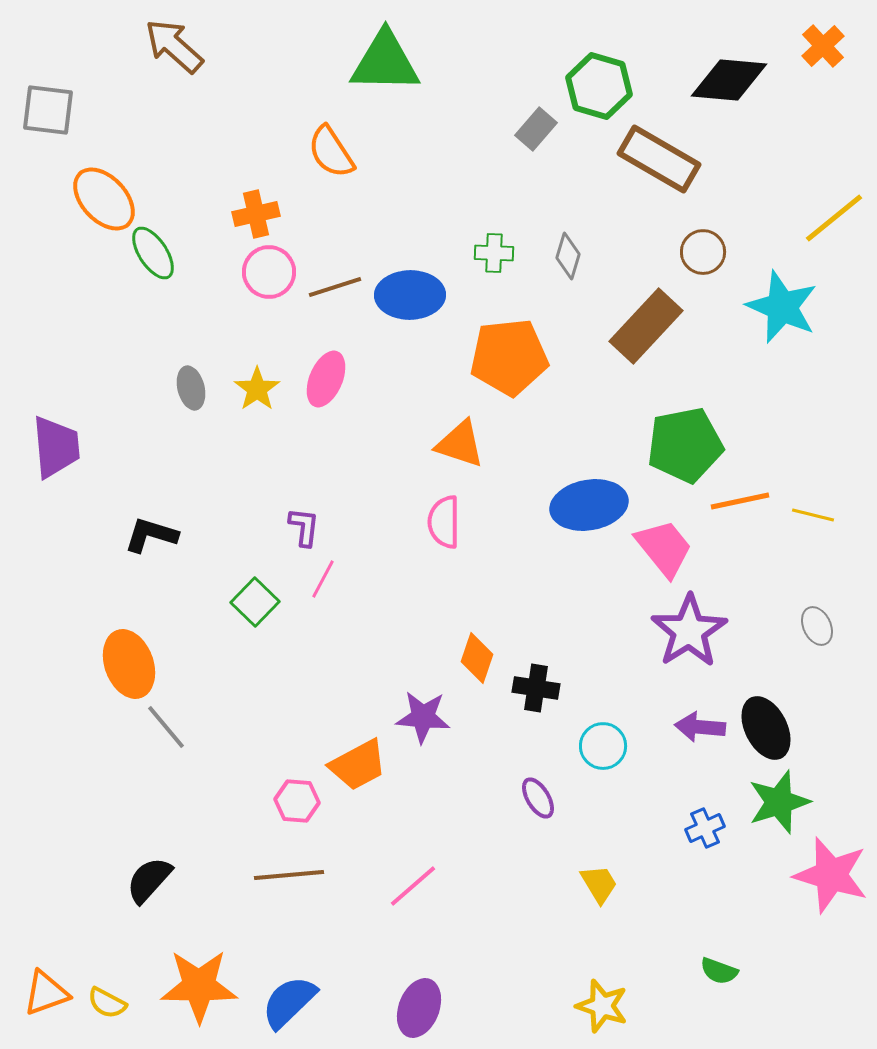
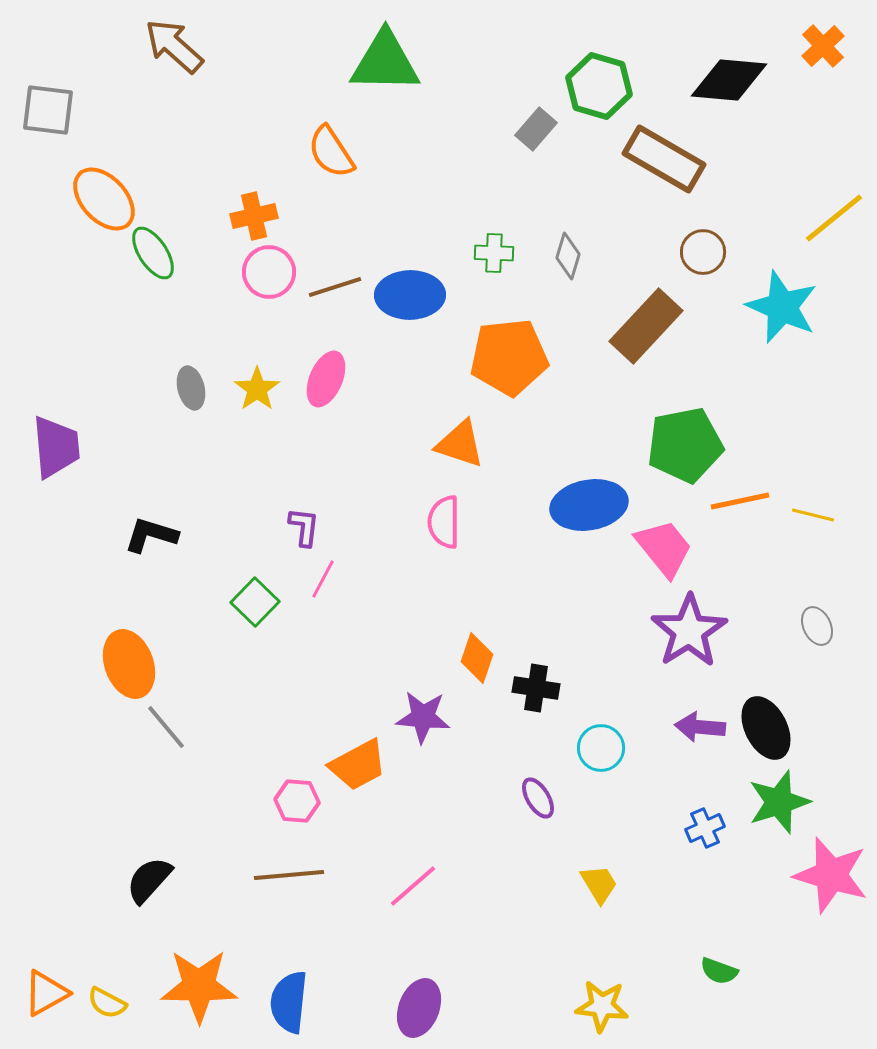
brown rectangle at (659, 159): moved 5 px right
orange cross at (256, 214): moved 2 px left, 2 px down
cyan circle at (603, 746): moved 2 px left, 2 px down
orange triangle at (46, 993): rotated 9 degrees counterclockwise
blue semicircle at (289, 1002): rotated 40 degrees counterclockwise
yellow star at (602, 1006): rotated 12 degrees counterclockwise
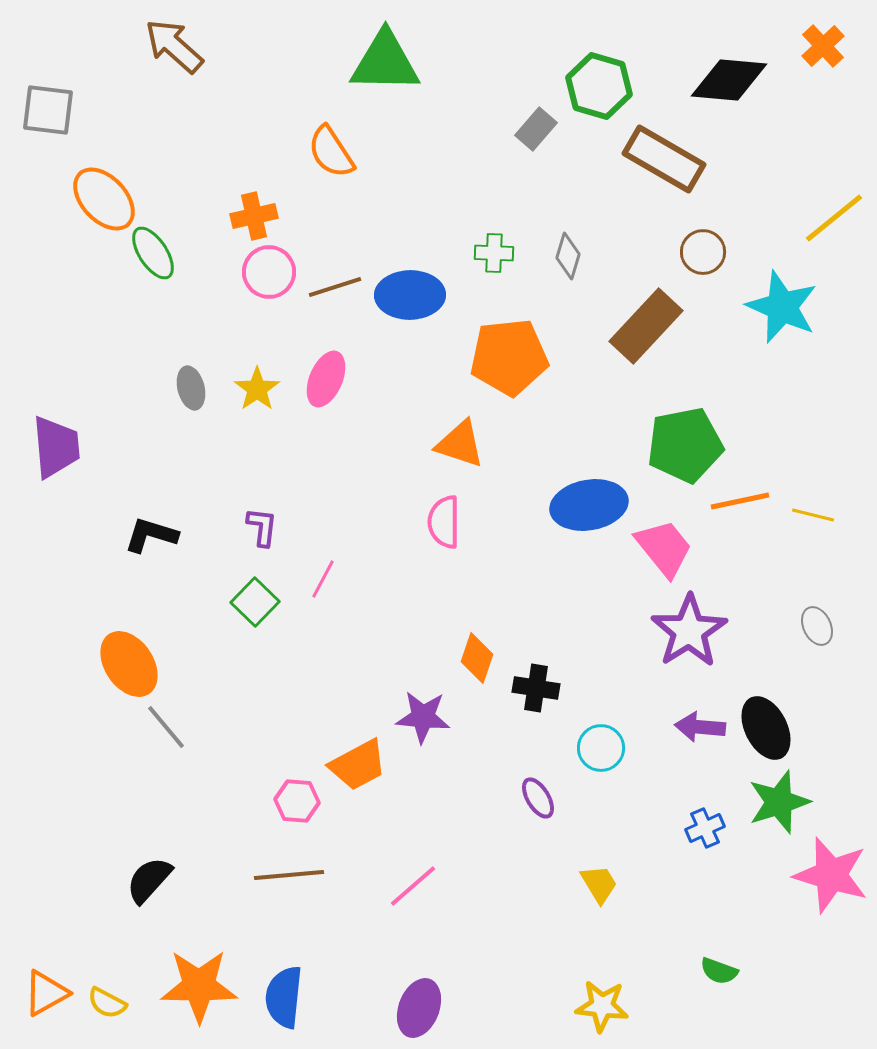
purple L-shape at (304, 527): moved 42 px left
orange ellipse at (129, 664): rotated 14 degrees counterclockwise
blue semicircle at (289, 1002): moved 5 px left, 5 px up
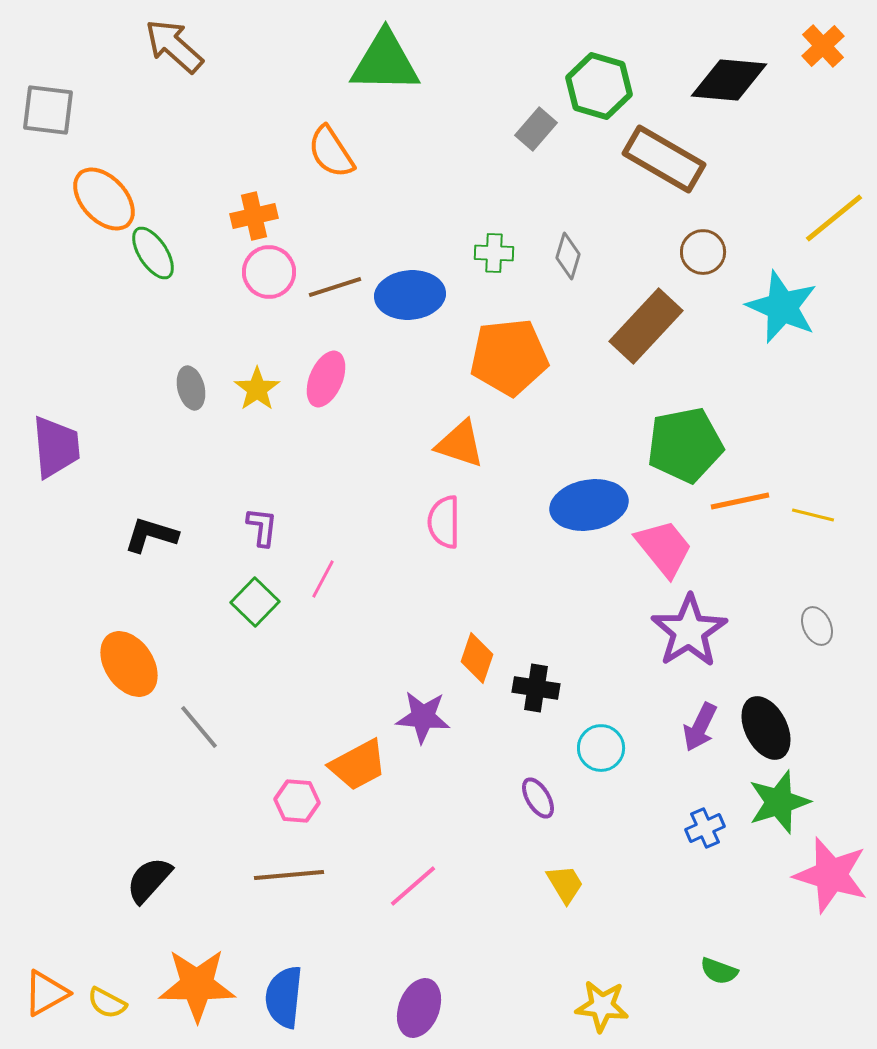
blue ellipse at (410, 295): rotated 4 degrees counterclockwise
gray line at (166, 727): moved 33 px right
purple arrow at (700, 727): rotated 69 degrees counterclockwise
yellow trapezoid at (599, 884): moved 34 px left
orange star at (199, 986): moved 2 px left, 1 px up
